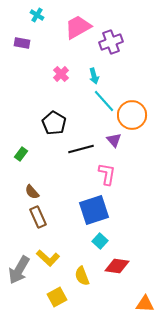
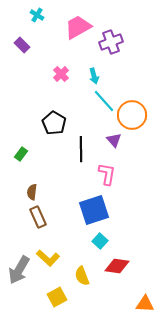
purple rectangle: moved 2 px down; rotated 35 degrees clockwise
black line: rotated 75 degrees counterclockwise
brown semicircle: rotated 49 degrees clockwise
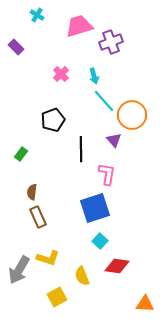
pink trapezoid: moved 1 px right, 1 px up; rotated 12 degrees clockwise
purple rectangle: moved 6 px left, 2 px down
black pentagon: moved 1 px left, 3 px up; rotated 20 degrees clockwise
blue square: moved 1 px right, 2 px up
yellow L-shape: rotated 25 degrees counterclockwise
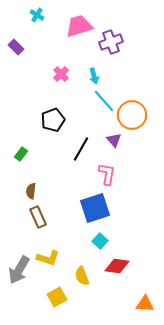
black line: rotated 30 degrees clockwise
brown semicircle: moved 1 px left, 1 px up
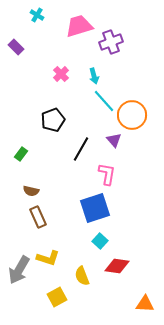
brown semicircle: rotated 84 degrees counterclockwise
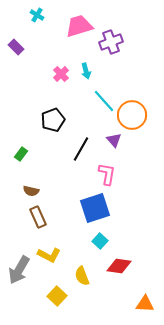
cyan arrow: moved 8 px left, 5 px up
yellow L-shape: moved 1 px right, 3 px up; rotated 10 degrees clockwise
red diamond: moved 2 px right
yellow square: moved 1 px up; rotated 18 degrees counterclockwise
